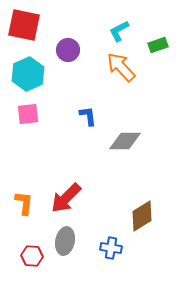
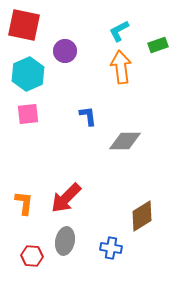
purple circle: moved 3 px left, 1 px down
orange arrow: rotated 36 degrees clockwise
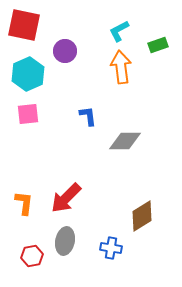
red hexagon: rotated 15 degrees counterclockwise
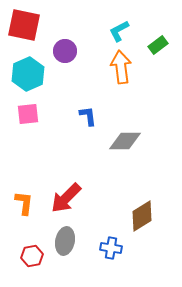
green rectangle: rotated 18 degrees counterclockwise
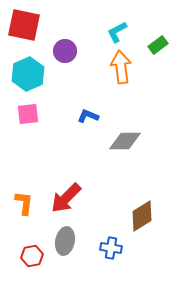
cyan L-shape: moved 2 px left, 1 px down
blue L-shape: rotated 60 degrees counterclockwise
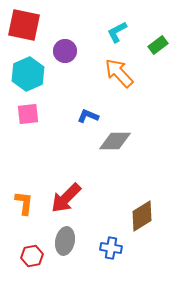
orange arrow: moved 2 px left, 6 px down; rotated 36 degrees counterclockwise
gray diamond: moved 10 px left
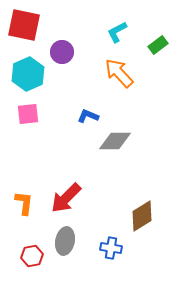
purple circle: moved 3 px left, 1 px down
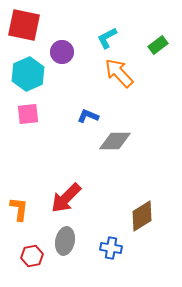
cyan L-shape: moved 10 px left, 6 px down
orange L-shape: moved 5 px left, 6 px down
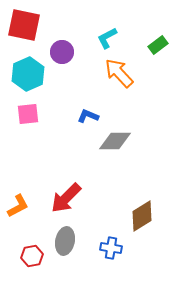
orange L-shape: moved 1 px left, 3 px up; rotated 55 degrees clockwise
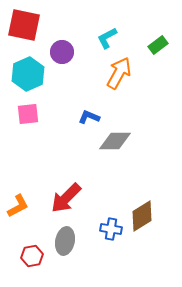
orange arrow: rotated 72 degrees clockwise
blue L-shape: moved 1 px right, 1 px down
blue cross: moved 19 px up
